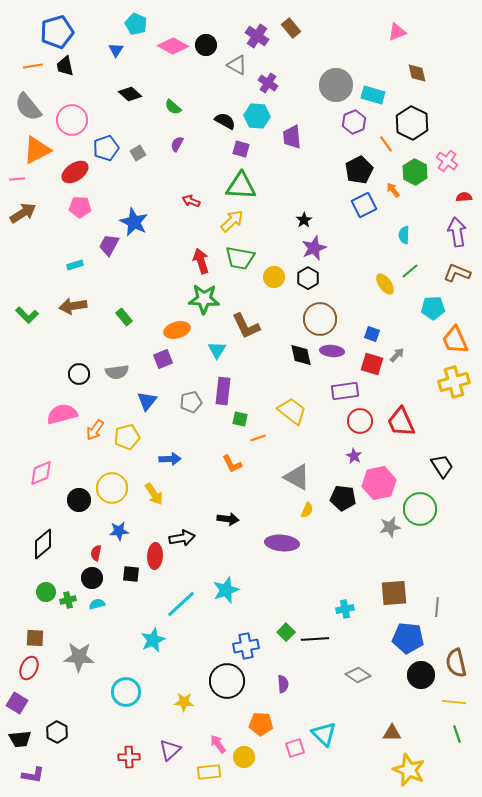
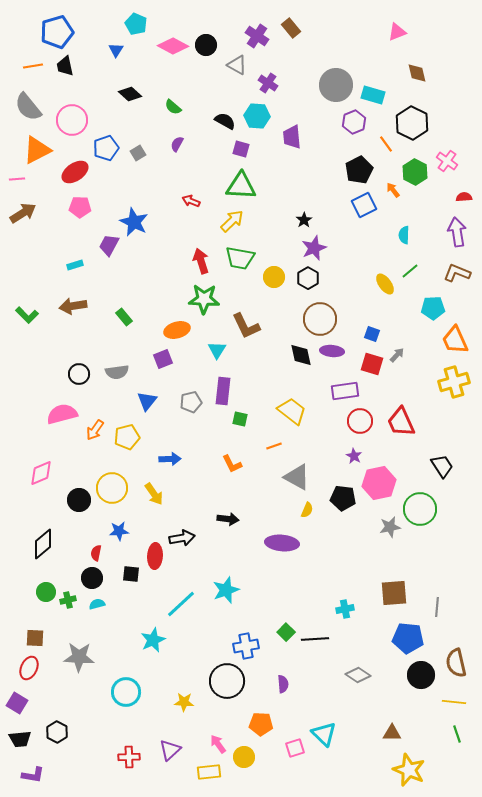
orange line at (258, 438): moved 16 px right, 8 px down
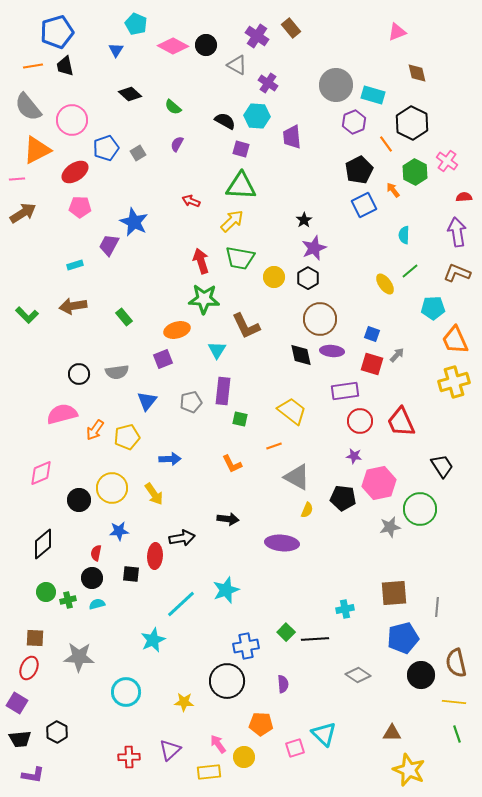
purple star at (354, 456): rotated 21 degrees counterclockwise
blue pentagon at (408, 638): moved 5 px left; rotated 20 degrees counterclockwise
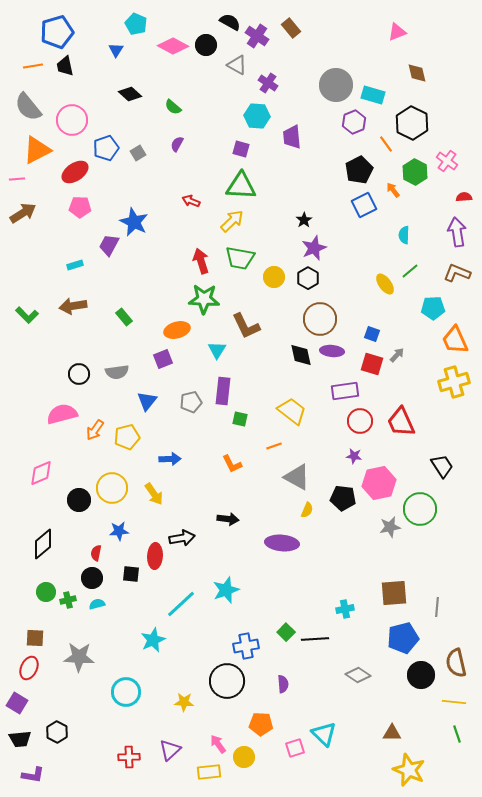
black semicircle at (225, 121): moved 5 px right, 99 px up
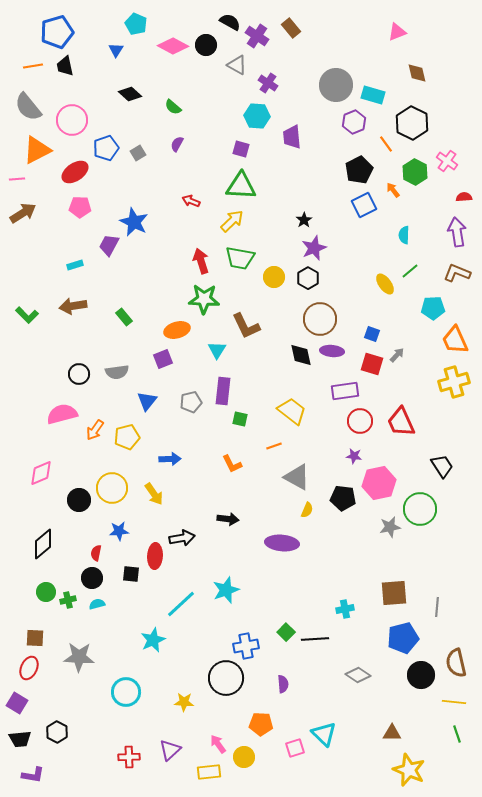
black circle at (227, 681): moved 1 px left, 3 px up
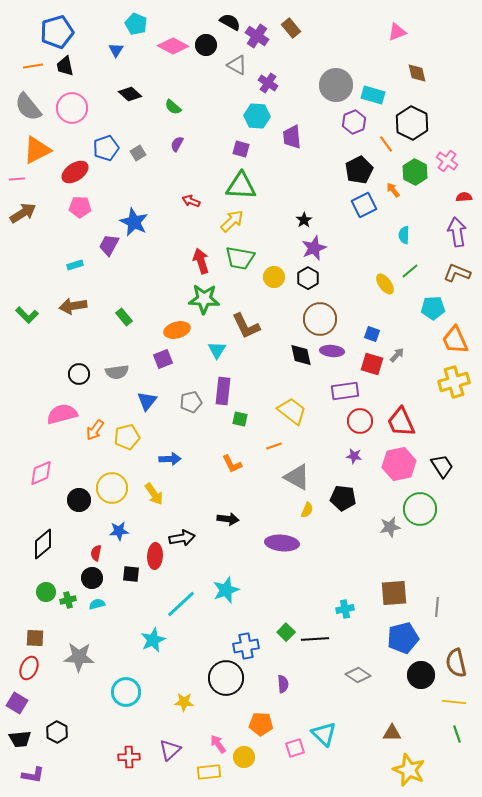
pink circle at (72, 120): moved 12 px up
pink hexagon at (379, 483): moved 20 px right, 19 px up
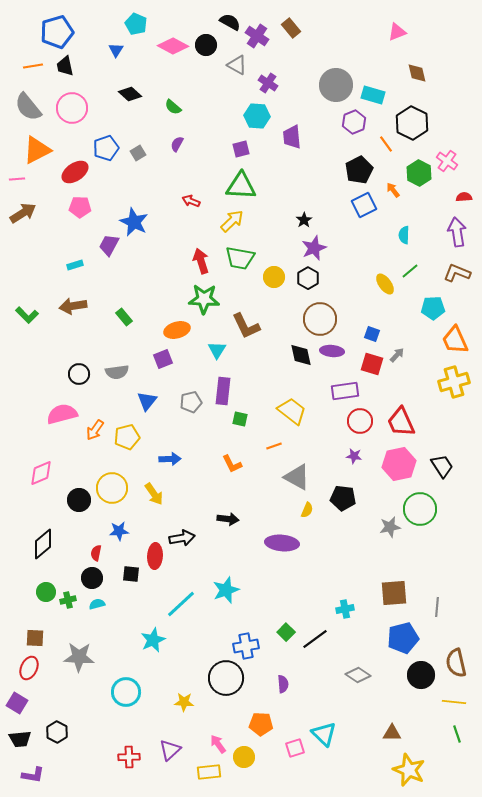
purple square at (241, 149): rotated 30 degrees counterclockwise
green hexagon at (415, 172): moved 4 px right, 1 px down
black line at (315, 639): rotated 32 degrees counterclockwise
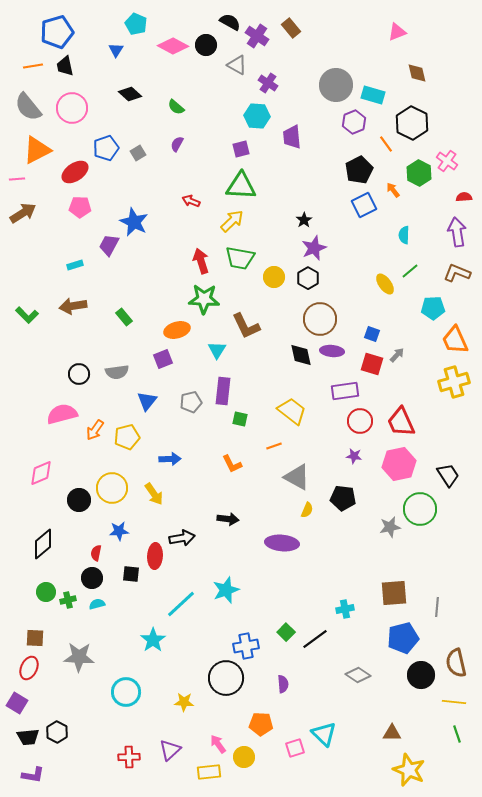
green semicircle at (173, 107): moved 3 px right
black trapezoid at (442, 466): moved 6 px right, 9 px down
cyan star at (153, 640): rotated 10 degrees counterclockwise
black trapezoid at (20, 739): moved 8 px right, 2 px up
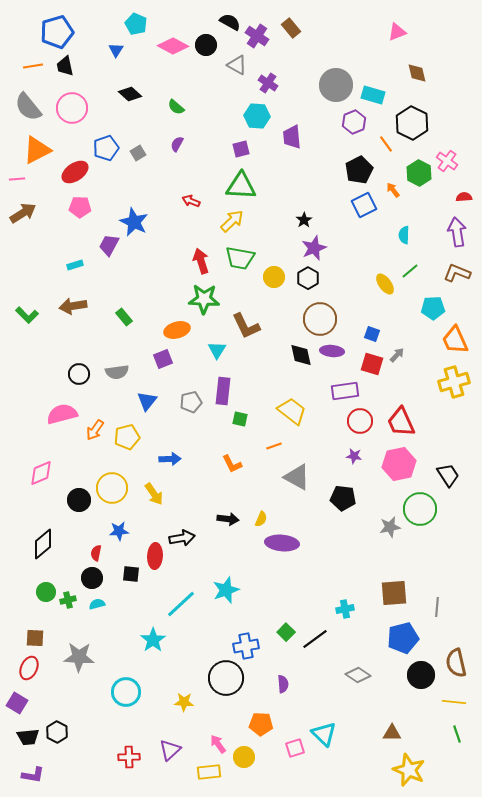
yellow semicircle at (307, 510): moved 46 px left, 9 px down
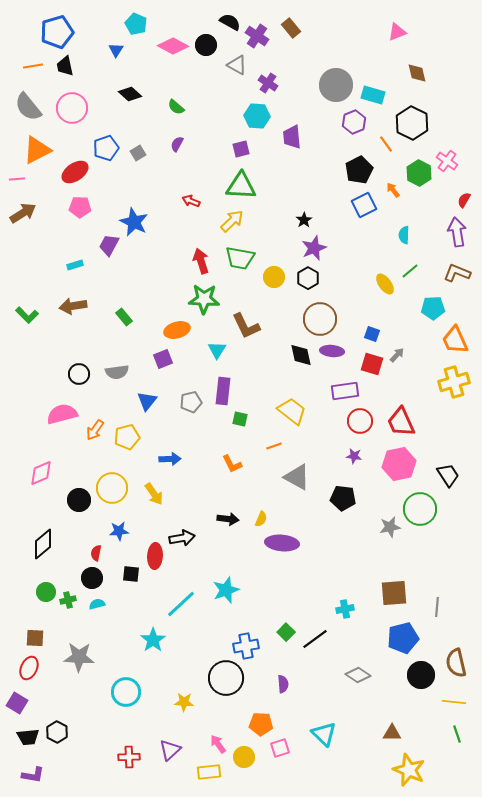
red semicircle at (464, 197): moved 3 px down; rotated 56 degrees counterclockwise
pink square at (295, 748): moved 15 px left
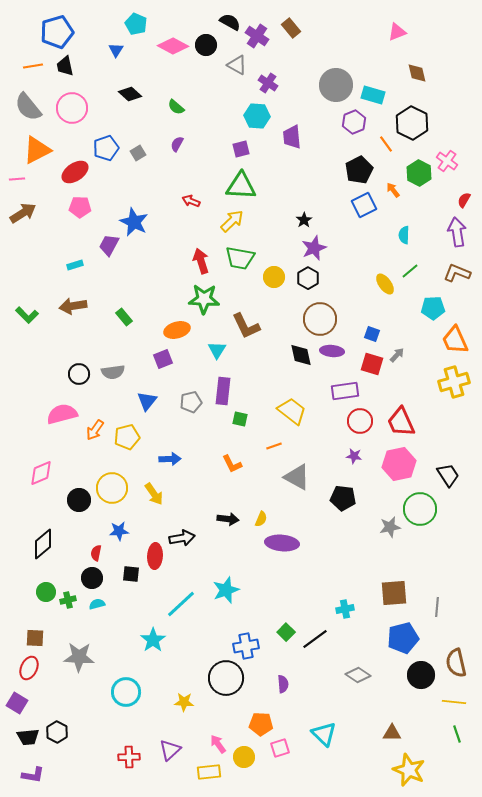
gray semicircle at (117, 372): moved 4 px left
